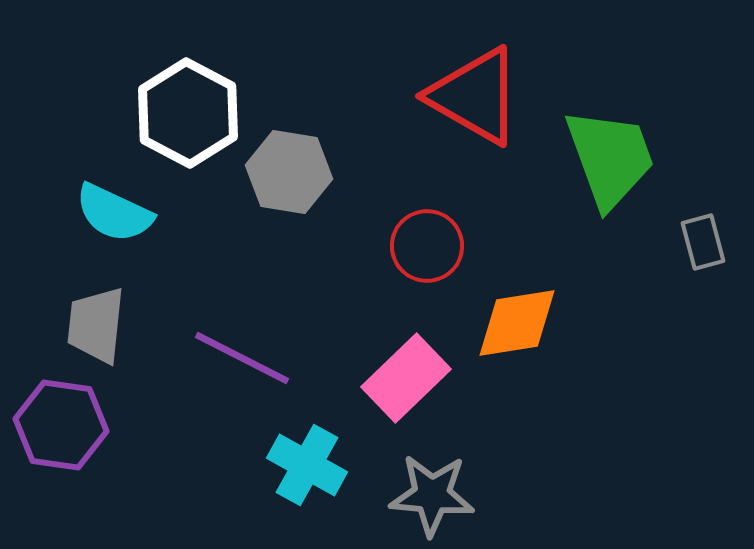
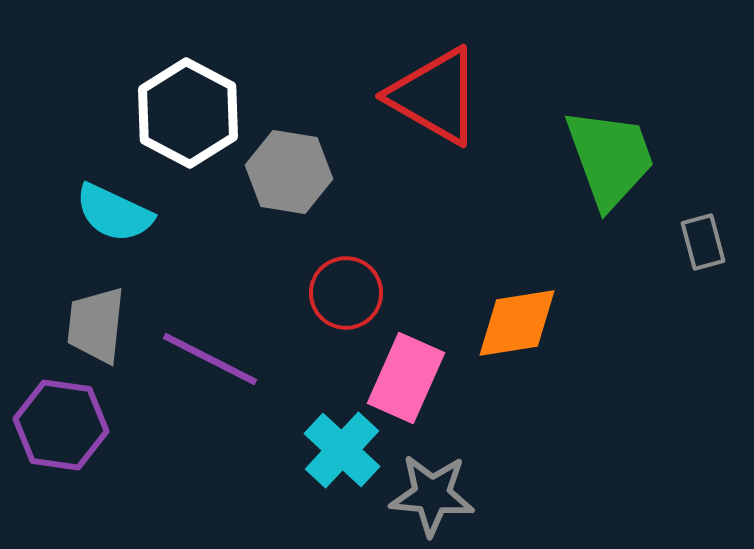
red triangle: moved 40 px left
red circle: moved 81 px left, 47 px down
purple line: moved 32 px left, 1 px down
pink rectangle: rotated 22 degrees counterclockwise
cyan cross: moved 35 px right, 15 px up; rotated 14 degrees clockwise
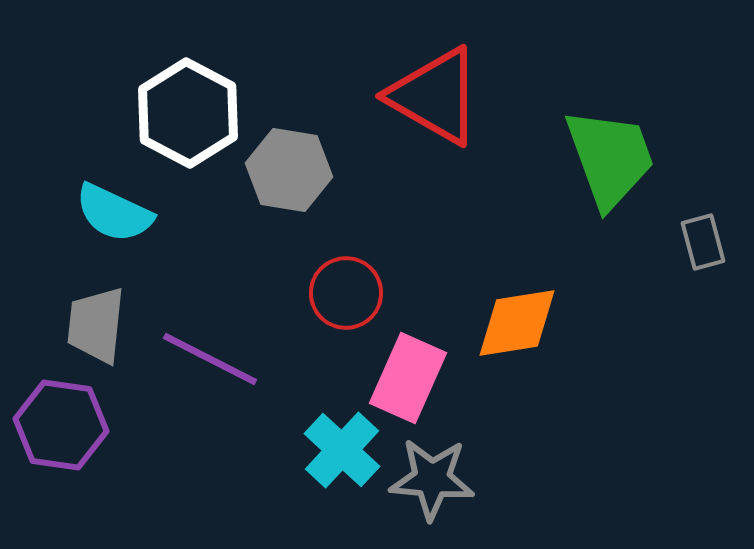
gray hexagon: moved 2 px up
pink rectangle: moved 2 px right
gray star: moved 16 px up
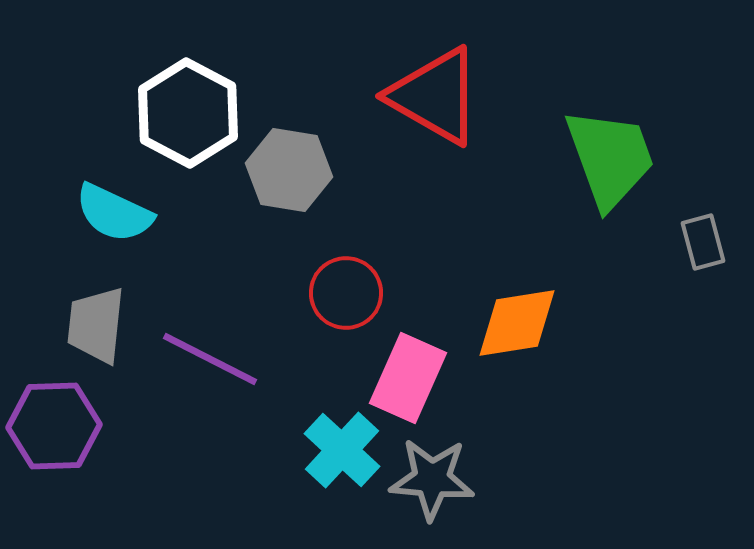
purple hexagon: moved 7 px left, 1 px down; rotated 10 degrees counterclockwise
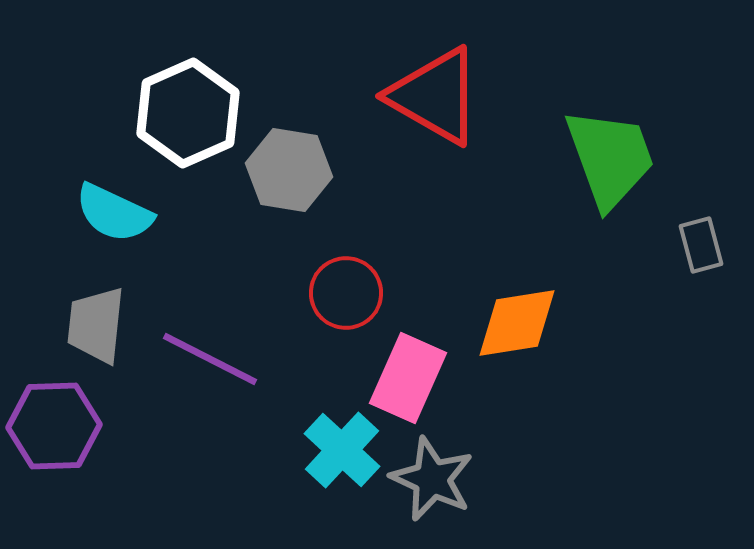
white hexagon: rotated 8 degrees clockwise
gray rectangle: moved 2 px left, 3 px down
gray star: rotated 20 degrees clockwise
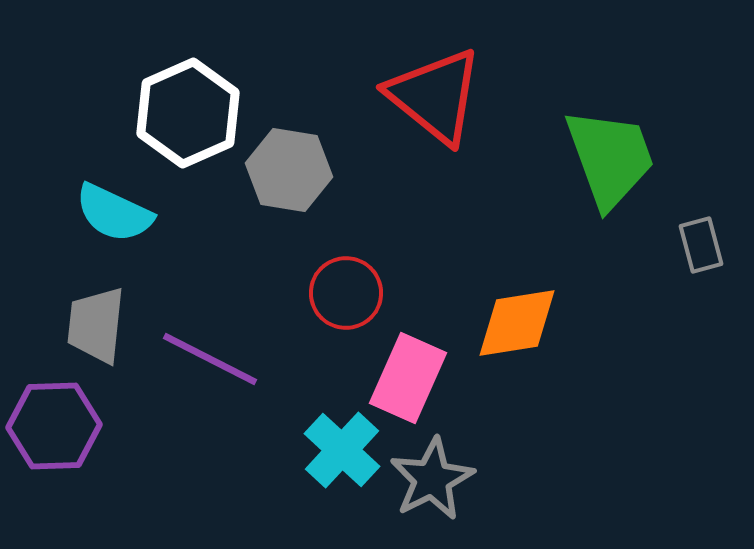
red triangle: rotated 9 degrees clockwise
gray star: rotated 20 degrees clockwise
